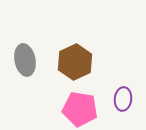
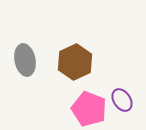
purple ellipse: moved 1 px left, 1 px down; rotated 40 degrees counterclockwise
pink pentagon: moved 9 px right; rotated 12 degrees clockwise
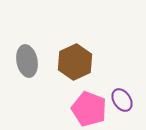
gray ellipse: moved 2 px right, 1 px down
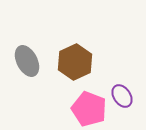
gray ellipse: rotated 16 degrees counterclockwise
purple ellipse: moved 4 px up
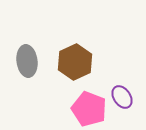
gray ellipse: rotated 20 degrees clockwise
purple ellipse: moved 1 px down
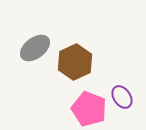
gray ellipse: moved 8 px right, 13 px up; rotated 60 degrees clockwise
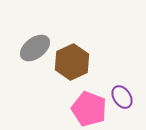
brown hexagon: moved 3 px left
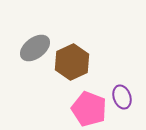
purple ellipse: rotated 15 degrees clockwise
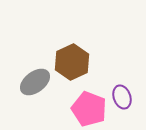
gray ellipse: moved 34 px down
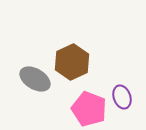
gray ellipse: moved 3 px up; rotated 68 degrees clockwise
